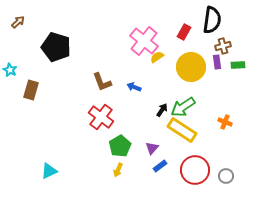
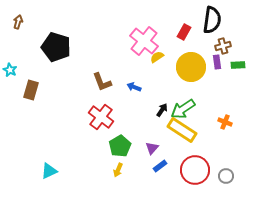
brown arrow: rotated 32 degrees counterclockwise
green arrow: moved 2 px down
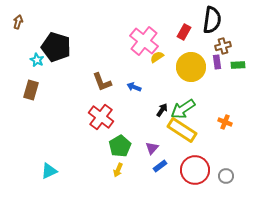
cyan star: moved 27 px right, 10 px up
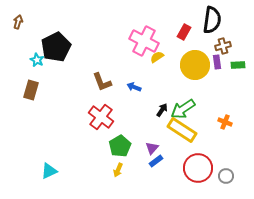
pink cross: rotated 12 degrees counterclockwise
black pentagon: rotated 28 degrees clockwise
yellow circle: moved 4 px right, 2 px up
blue rectangle: moved 4 px left, 5 px up
red circle: moved 3 px right, 2 px up
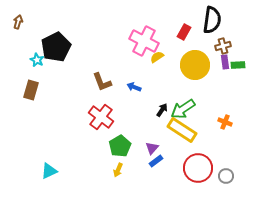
purple rectangle: moved 8 px right
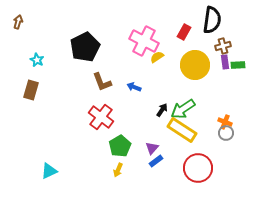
black pentagon: moved 29 px right
gray circle: moved 43 px up
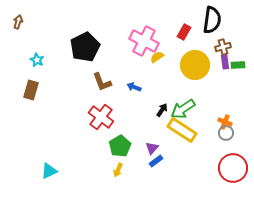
brown cross: moved 1 px down
red circle: moved 35 px right
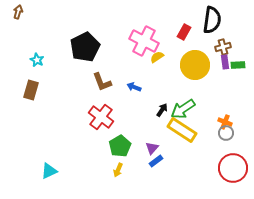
brown arrow: moved 10 px up
